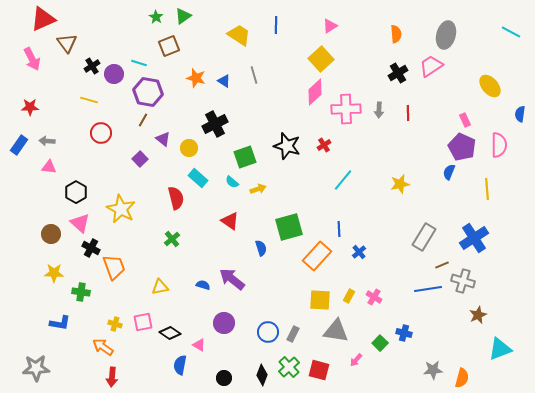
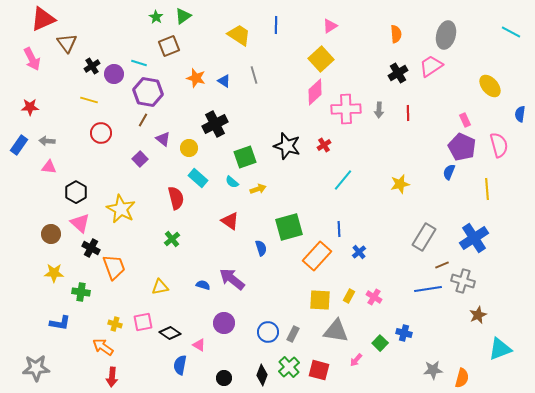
pink semicircle at (499, 145): rotated 15 degrees counterclockwise
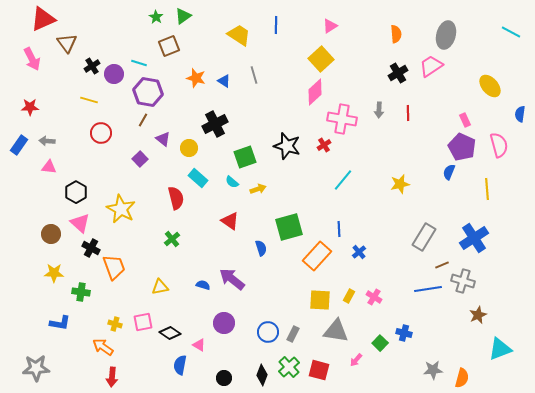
pink cross at (346, 109): moved 4 px left, 10 px down; rotated 12 degrees clockwise
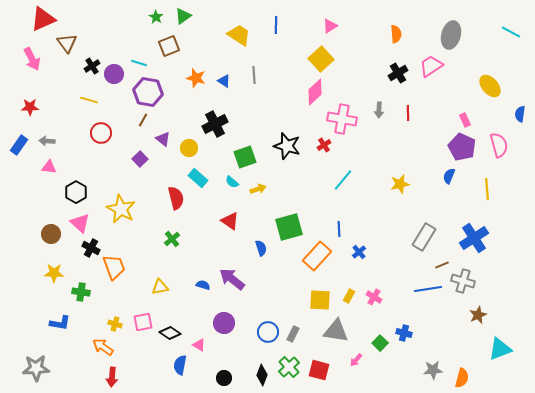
gray ellipse at (446, 35): moved 5 px right
gray line at (254, 75): rotated 12 degrees clockwise
blue semicircle at (449, 172): moved 4 px down
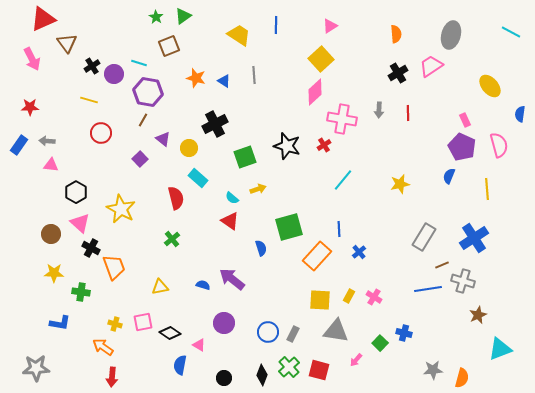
pink triangle at (49, 167): moved 2 px right, 2 px up
cyan semicircle at (232, 182): moved 16 px down
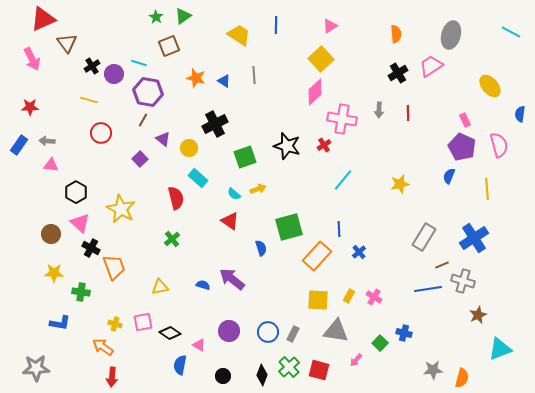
cyan semicircle at (232, 198): moved 2 px right, 4 px up
yellow square at (320, 300): moved 2 px left
purple circle at (224, 323): moved 5 px right, 8 px down
black circle at (224, 378): moved 1 px left, 2 px up
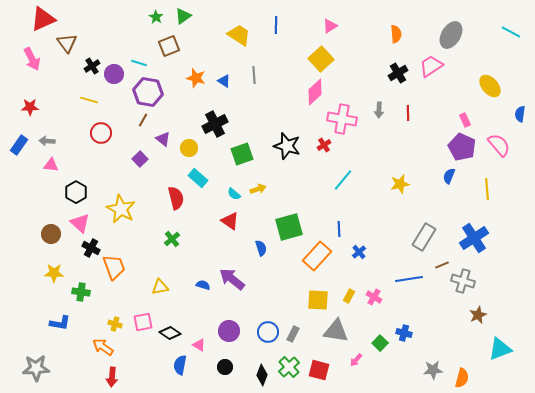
gray ellipse at (451, 35): rotated 16 degrees clockwise
pink semicircle at (499, 145): rotated 25 degrees counterclockwise
green square at (245, 157): moved 3 px left, 3 px up
blue line at (428, 289): moved 19 px left, 10 px up
black circle at (223, 376): moved 2 px right, 9 px up
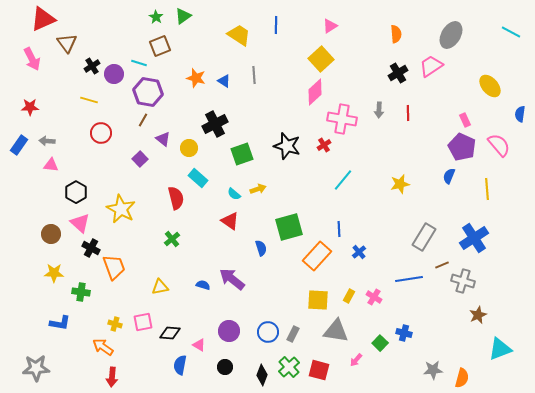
brown square at (169, 46): moved 9 px left
black diamond at (170, 333): rotated 30 degrees counterclockwise
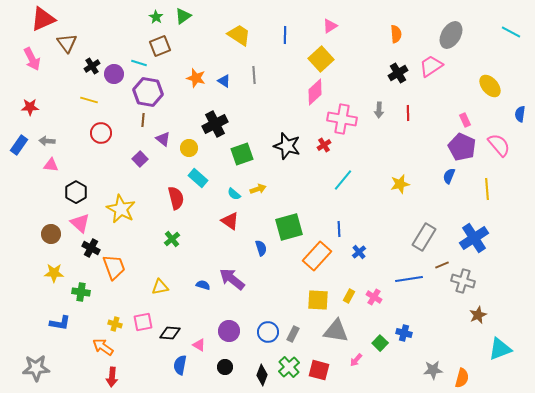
blue line at (276, 25): moved 9 px right, 10 px down
brown line at (143, 120): rotated 24 degrees counterclockwise
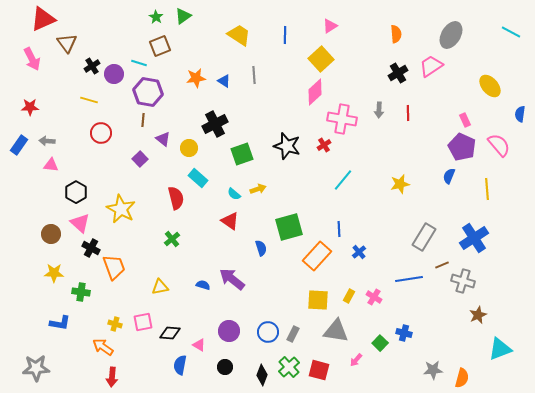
orange star at (196, 78): rotated 24 degrees counterclockwise
